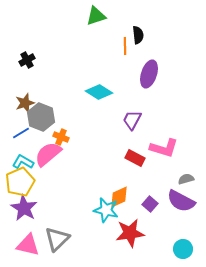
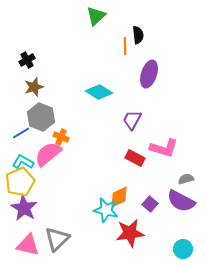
green triangle: rotated 25 degrees counterclockwise
brown star: moved 9 px right, 16 px up
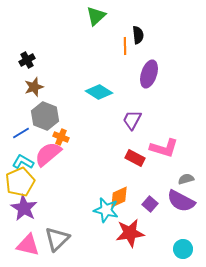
gray hexagon: moved 4 px right, 1 px up
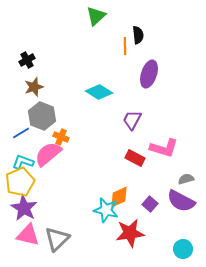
gray hexagon: moved 3 px left
cyan L-shape: rotated 10 degrees counterclockwise
pink triangle: moved 10 px up
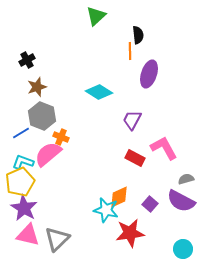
orange line: moved 5 px right, 5 px down
brown star: moved 3 px right
pink L-shape: rotated 136 degrees counterclockwise
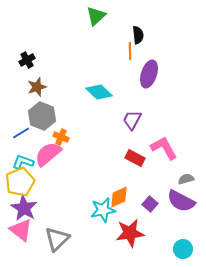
cyan diamond: rotated 12 degrees clockwise
cyan star: moved 3 px left; rotated 25 degrees counterclockwise
pink triangle: moved 7 px left, 5 px up; rotated 25 degrees clockwise
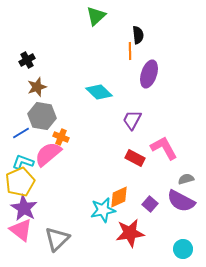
gray hexagon: rotated 12 degrees counterclockwise
